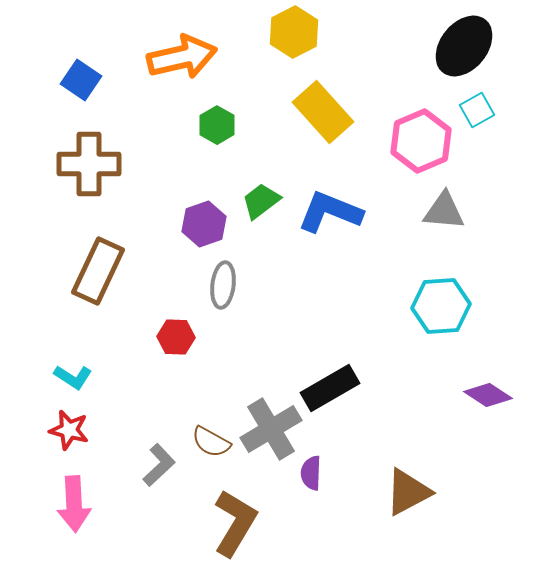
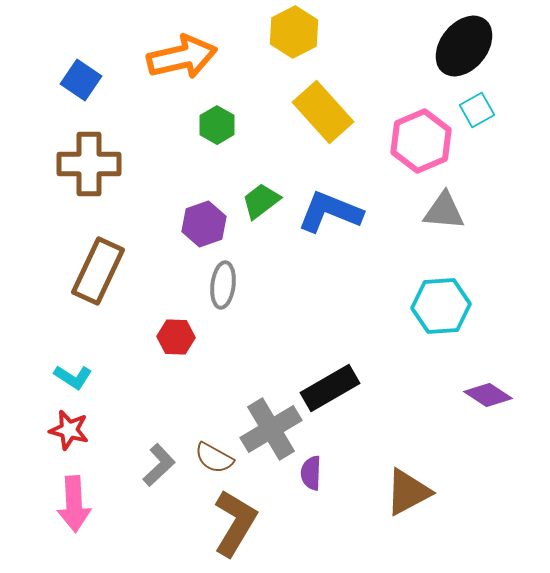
brown semicircle: moved 3 px right, 16 px down
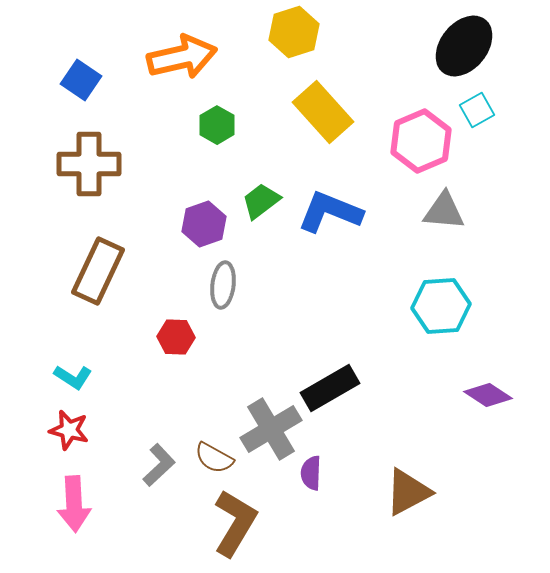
yellow hexagon: rotated 9 degrees clockwise
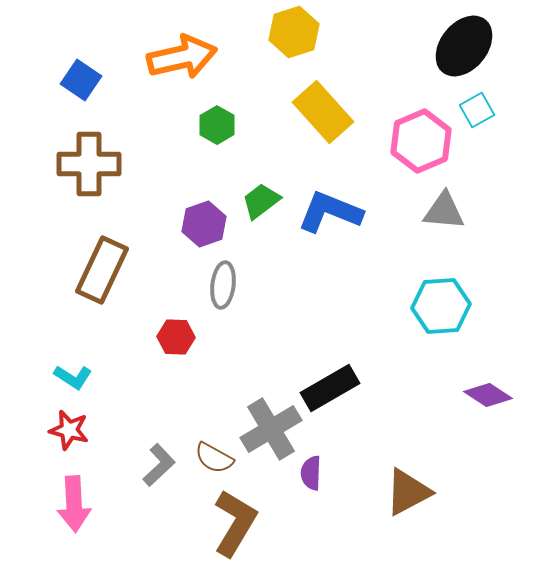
brown rectangle: moved 4 px right, 1 px up
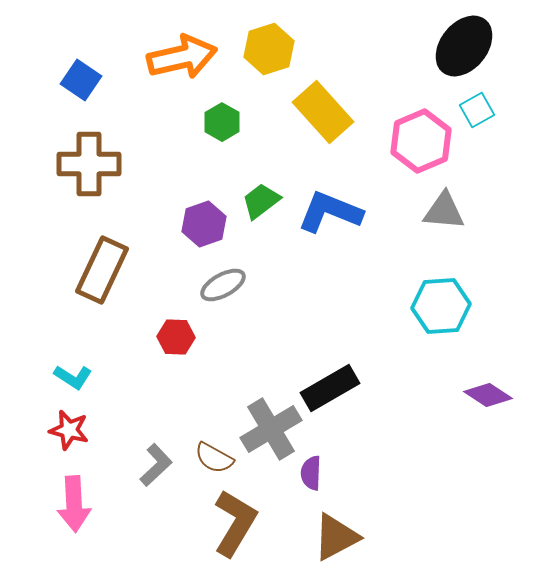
yellow hexagon: moved 25 px left, 17 px down
green hexagon: moved 5 px right, 3 px up
gray ellipse: rotated 54 degrees clockwise
gray L-shape: moved 3 px left
brown triangle: moved 72 px left, 45 px down
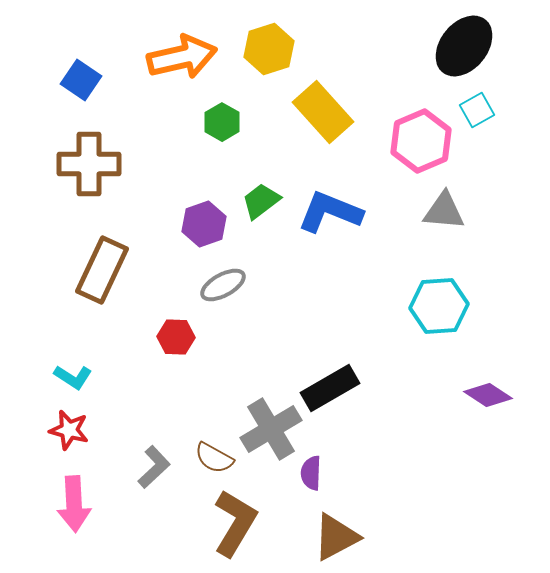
cyan hexagon: moved 2 px left
gray L-shape: moved 2 px left, 2 px down
